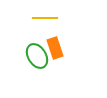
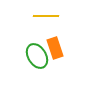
yellow line: moved 1 px right, 2 px up
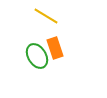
yellow line: rotated 30 degrees clockwise
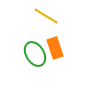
green ellipse: moved 2 px left, 2 px up
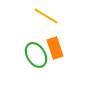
green ellipse: moved 1 px right, 1 px down
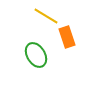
orange rectangle: moved 12 px right, 11 px up
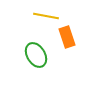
yellow line: rotated 20 degrees counterclockwise
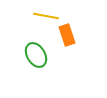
orange rectangle: moved 2 px up
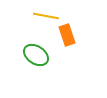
green ellipse: rotated 25 degrees counterclockwise
